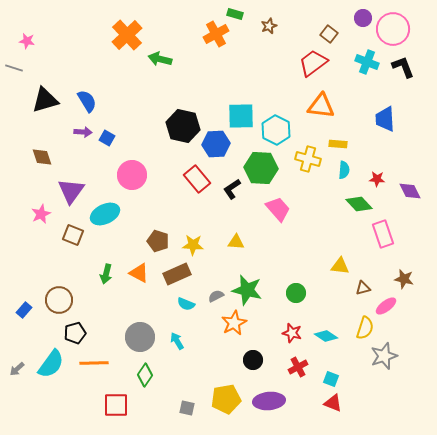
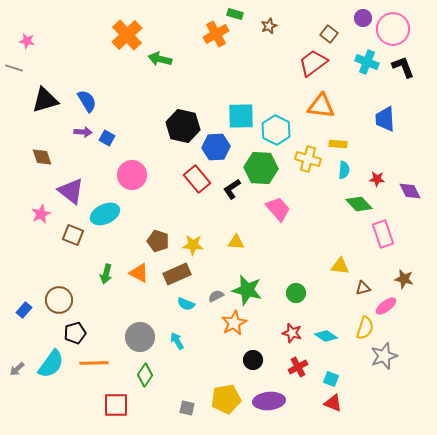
blue hexagon at (216, 144): moved 3 px down
purple triangle at (71, 191): rotated 28 degrees counterclockwise
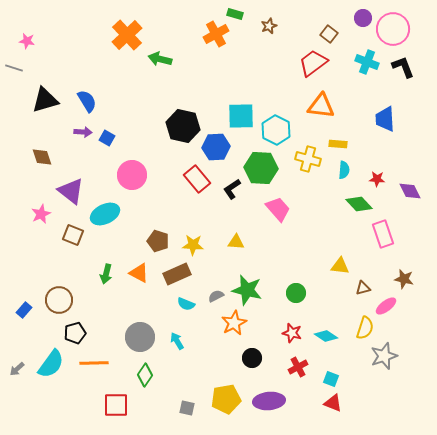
black circle at (253, 360): moved 1 px left, 2 px up
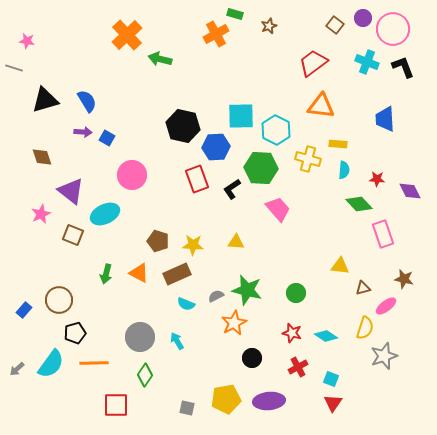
brown square at (329, 34): moved 6 px right, 9 px up
red rectangle at (197, 179): rotated 20 degrees clockwise
red triangle at (333, 403): rotated 42 degrees clockwise
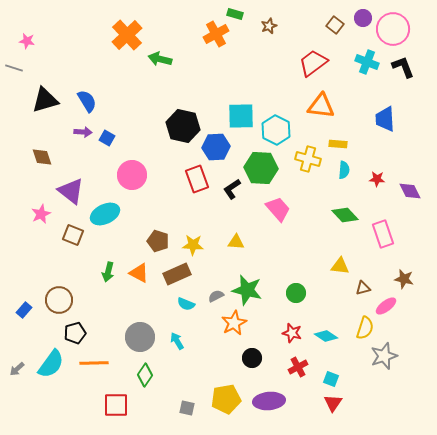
green diamond at (359, 204): moved 14 px left, 11 px down
green arrow at (106, 274): moved 2 px right, 2 px up
